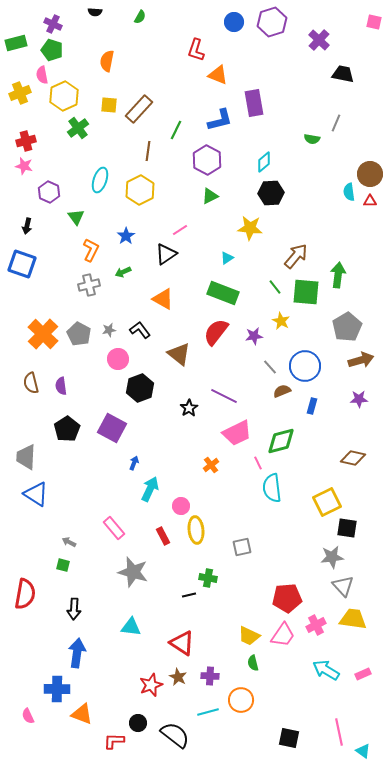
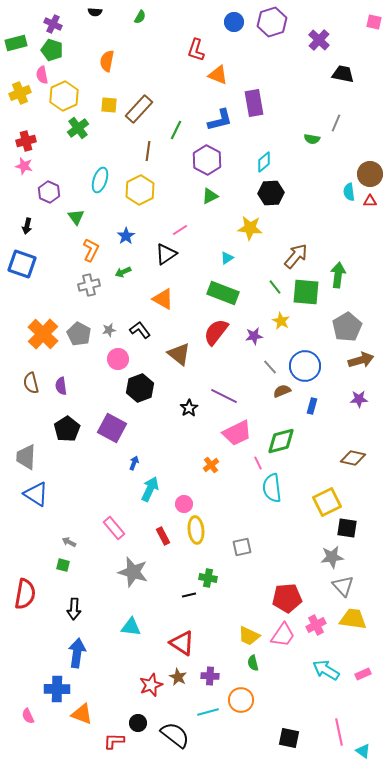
pink circle at (181, 506): moved 3 px right, 2 px up
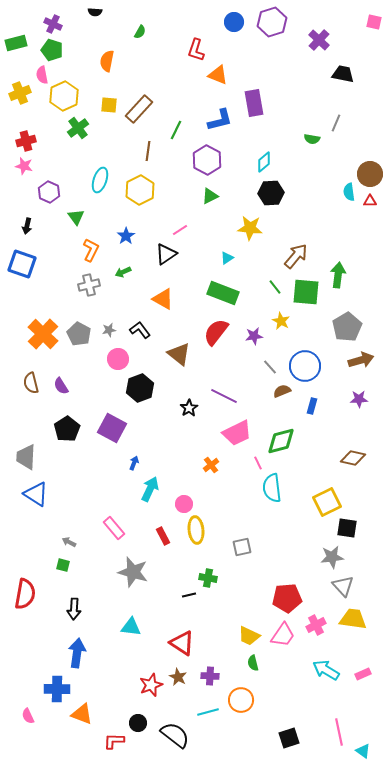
green semicircle at (140, 17): moved 15 px down
purple semicircle at (61, 386): rotated 24 degrees counterclockwise
black square at (289, 738): rotated 30 degrees counterclockwise
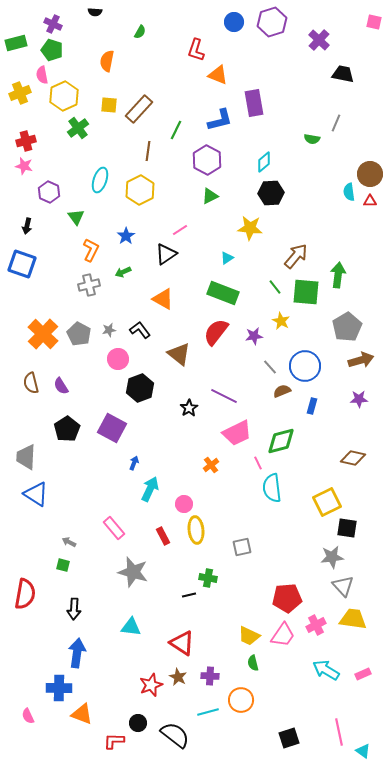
blue cross at (57, 689): moved 2 px right, 1 px up
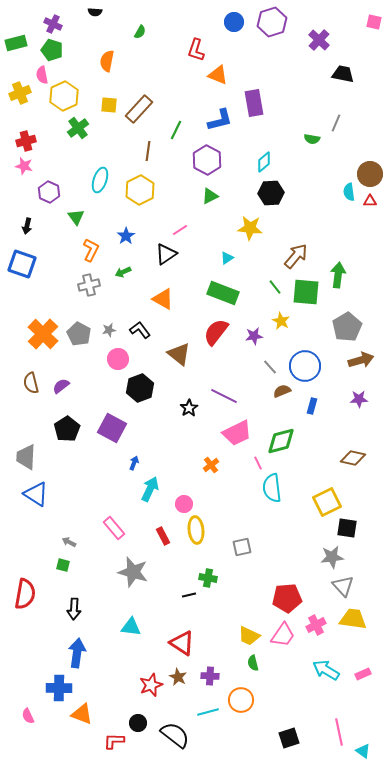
purple semicircle at (61, 386): rotated 84 degrees clockwise
